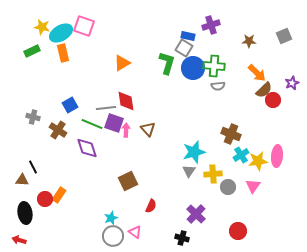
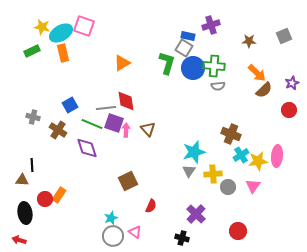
red circle at (273, 100): moved 16 px right, 10 px down
black line at (33, 167): moved 1 px left, 2 px up; rotated 24 degrees clockwise
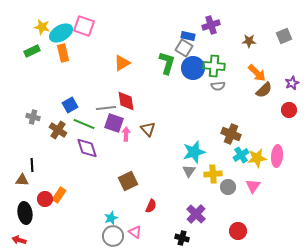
green line at (92, 124): moved 8 px left
pink arrow at (126, 130): moved 4 px down
yellow star at (258, 161): moved 1 px left, 3 px up
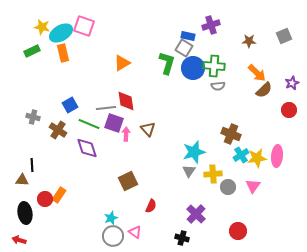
green line at (84, 124): moved 5 px right
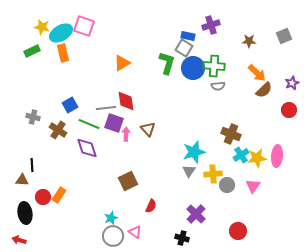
gray circle at (228, 187): moved 1 px left, 2 px up
red circle at (45, 199): moved 2 px left, 2 px up
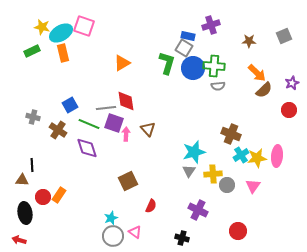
purple cross at (196, 214): moved 2 px right, 4 px up; rotated 18 degrees counterclockwise
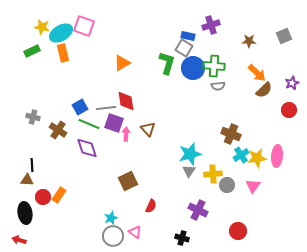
blue square at (70, 105): moved 10 px right, 2 px down
cyan star at (194, 152): moved 4 px left, 2 px down
brown triangle at (22, 180): moved 5 px right
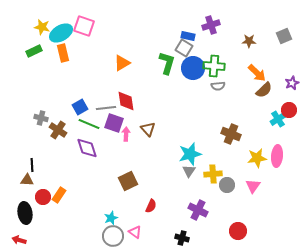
green rectangle at (32, 51): moved 2 px right
gray cross at (33, 117): moved 8 px right, 1 px down
cyan cross at (241, 155): moved 37 px right, 36 px up
